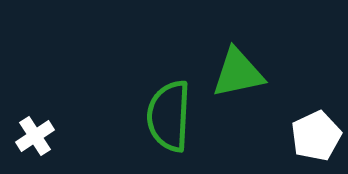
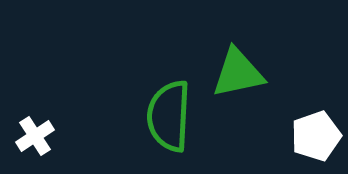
white pentagon: rotated 6 degrees clockwise
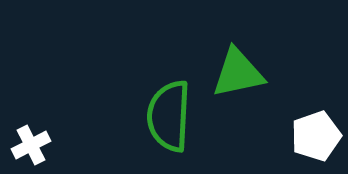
white cross: moved 4 px left, 9 px down; rotated 6 degrees clockwise
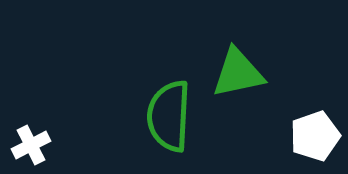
white pentagon: moved 1 px left
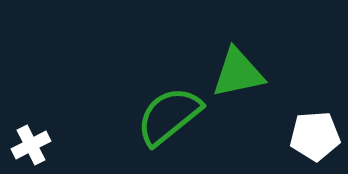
green semicircle: rotated 48 degrees clockwise
white pentagon: rotated 15 degrees clockwise
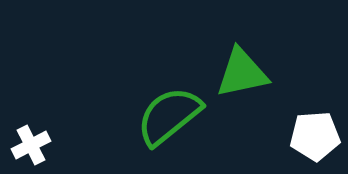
green triangle: moved 4 px right
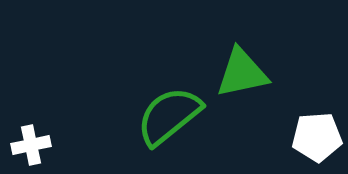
white pentagon: moved 2 px right, 1 px down
white cross: rotated 15 degrees clockwise
